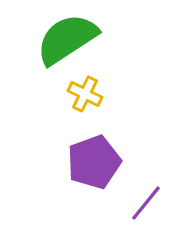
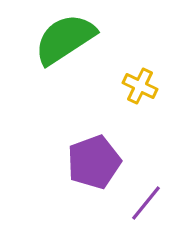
green semicircle: moved 2 px left
yellow cross: moved 55 px right, 8 px up
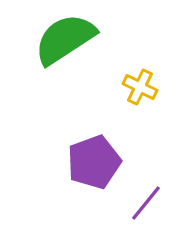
yellow cross: moved 1 px down
